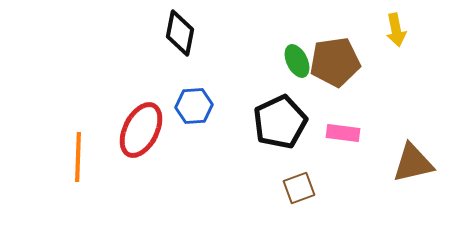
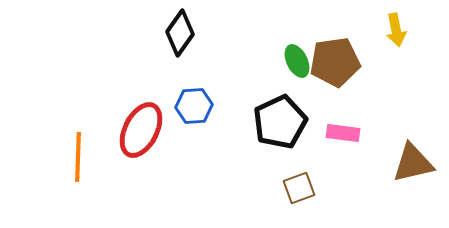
black diamond: rotated 24 degrees clockwise
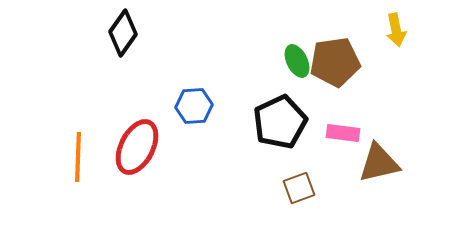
black diamond: moved 57 px left
red ellipse: moved 4 px left, 17 px down
brown triangle: moved 34 px left
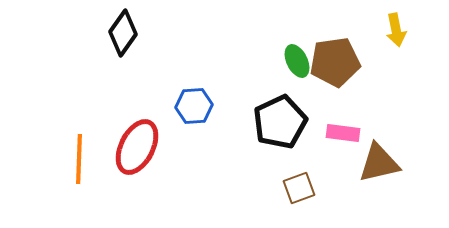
orange line: moved 1 px right, 2 px down
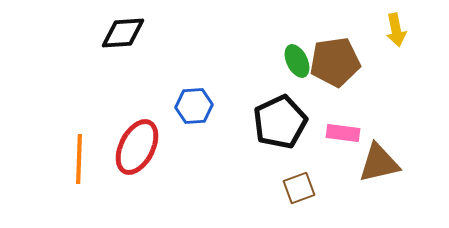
black diamond: rotated 51 degrees clockwise
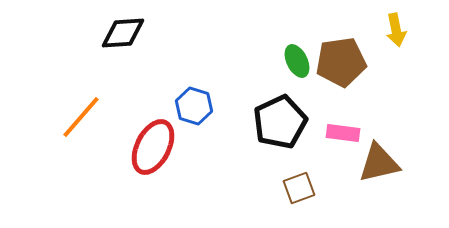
brown pentagon: moved 6 px right
blue hexagon: rotated 21 degrees clockwise
red ellipse: moved 16 px right
orange line: moved 2 px right, 42 px up; rotated 39 degrees clockwise
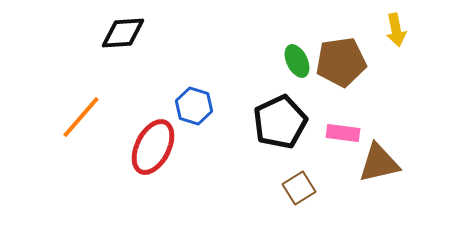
brown square: rotated 12 degrees counterclockwise
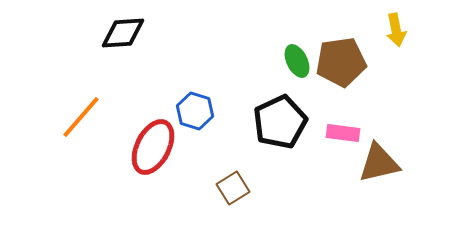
blue hexagon: moved 1 px right, 5 px down
brown square: moved 66 px left
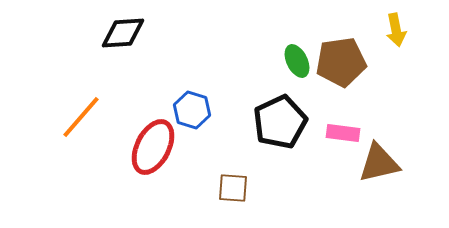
blue hexagon: moved 3 px left, 1 px up
brown square: rotated 36 degrees clockwise
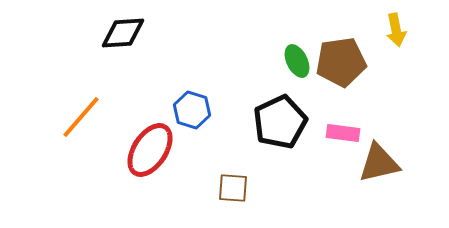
red ellipse: moved 3 px left, 3 px down; rotated 6 degrees clockwise
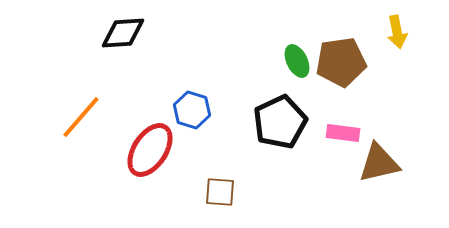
yellow arrow: moved 1 px right, 2 px down
brown square: moved 13 px left, 4 px down
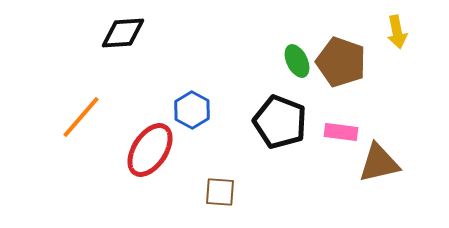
brown pentagon: rotated 27 degrees clockwise
blue hexagon: rotated 12 degrees clockwise
black pentagon: rotated 26 degrees counterclockwise
pink rectangle: moved 2 px left, 1 px up
